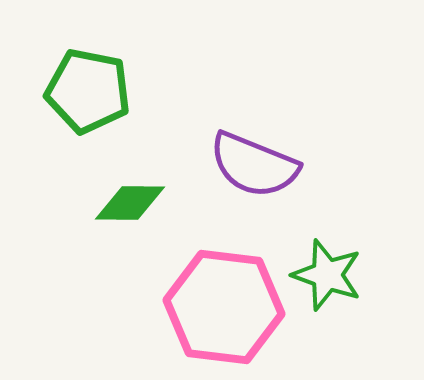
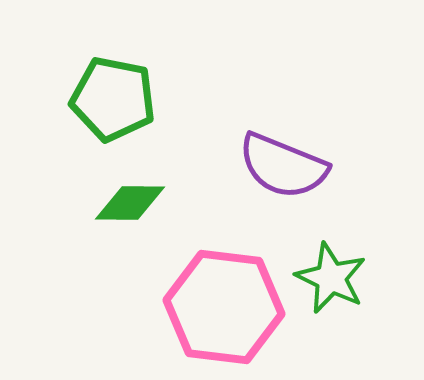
green pentagon: moved 25 px right, 8 px down
purple semicircle: moved 29 px right, 1 px down
green star: moved 4 px right, 3 px down; rotated 6 degrees clockwise
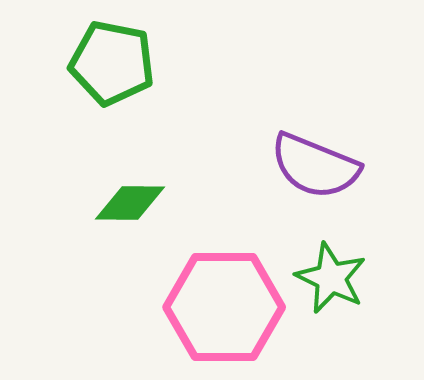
green pentagon: moved 1 px left, 36 px up
purple semicircle: moved 32 px right
pink hexagon: rotated 7 degrees counterclockwise
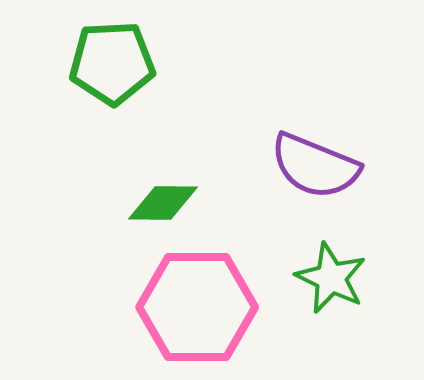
green pentagon: rotated 14 degrees counterclockwise
green diamond: moved 33 px right
pink hexagon: moved 27 px left
